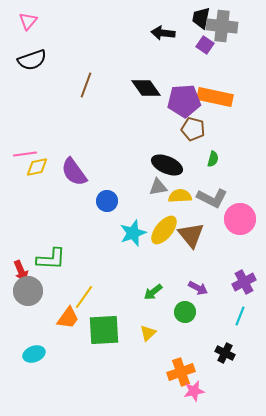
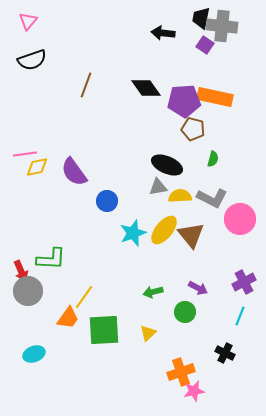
green arrow: rotated 24 degrees clockwise
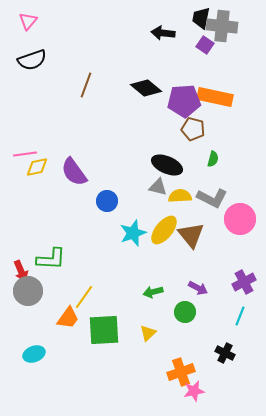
black diamond: rotated 16 degrees counterclockwise
gray triangle: rotated 24 degrees clockwise
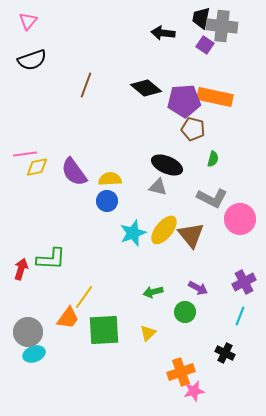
yellow semicircle: moved 70 px left, 17 px up
red arrow: moved 2 px up; rotated 140 degrees counterclockwise
gray circle: moved 41 px down
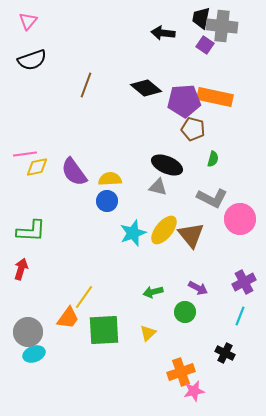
green L-shape: moved 20 px left, 28 px up
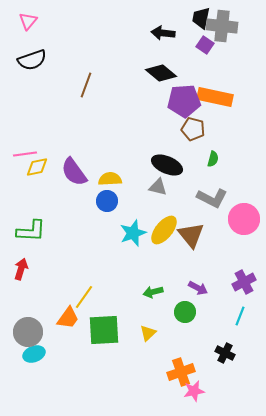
black diamond: moved 15 px right, 15 px up
pink circle: moved 4 px right
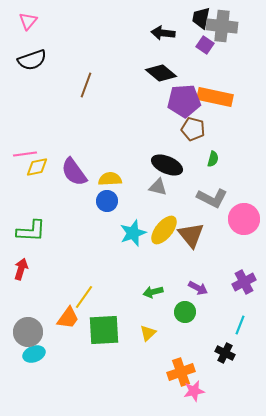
cyan line: moved 9 px down
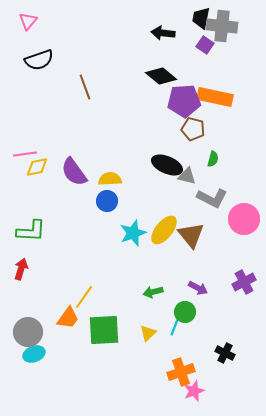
black semicircle: moved 7 px right
black diamond: moved 3 px down
brown line: moved 1 px left, 2 px down; rotated 40 degrees counterclockwise
gray triangle: moved 29 px right, 11 px up
cyan line: moved 65 px left, 1 px down
pink star: rotated 10 degrees counterclockwise
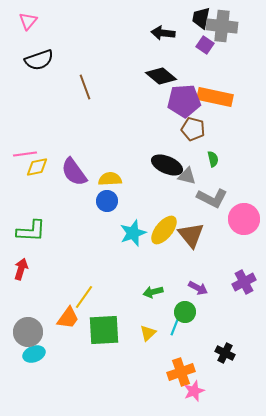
green semicircle: rotated 28 degrees counterclockwise
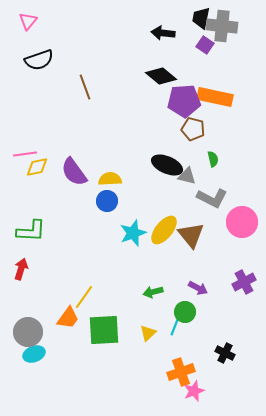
pink circle: moved 2 px left, 3 px down
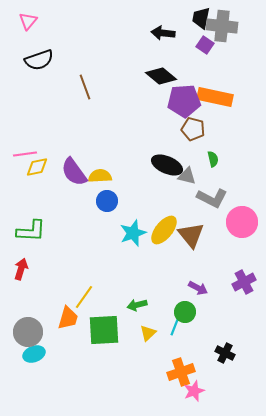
yellow semicircle: moved 10 px left, 3 px up
green arrow: moved 16 px left, 13 px down
orange trapezoid: rotated 20 degrees counterclockwise
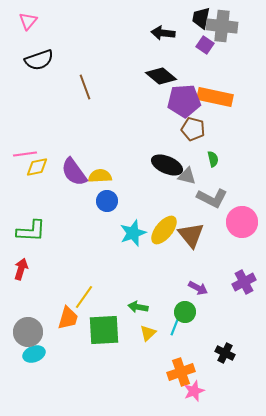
green arrow: moved 1 px right, 2 px down; rotated 24 degrees clockwise
